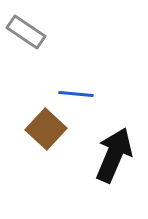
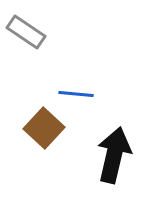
brown square: moved 2 px left, 1 px up
black arrow: rotated 10 degrees counterclockwise
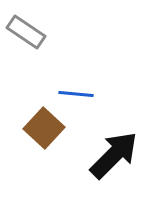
black arrow: rotated 32 degrees clockwise
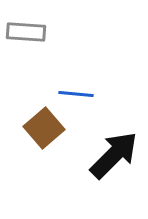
gray rectangle: rotated 30 degrees counterclockwise
brown square: rotated 6 degrees clockwise
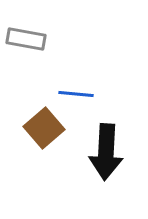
gray rectangle: moved 7 px down; rotated 6 degrees clockwise
black arrow: moved 8 px left, 3 px up; rotated 138 degrees clockwise
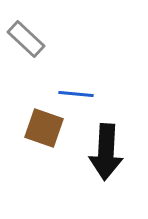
gray rectangle: rotated 33 degrees clockwise
brown square: rotated 30 degrees counterclockwise
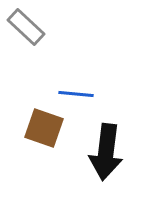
gray rectangle: moved 12 px up
black arrow: rotated 4 degrees clockwise
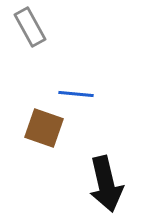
gray rectangle: moved 4 px right; rotated 18 degrees clockwise
black arrow: moved 32 px down; rotated 20 degrees counterclockwise
